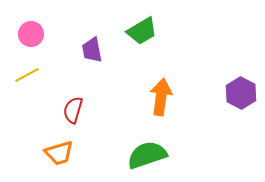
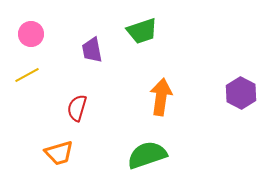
green trapezoid: rotated 12 degrees clockwise
red semicircle: moved 4 px right, 2 px up
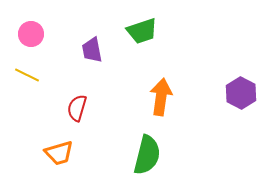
yellow line: rotated 55 degrees clockwise
green semicircle: rotated 123 degrees clockwise
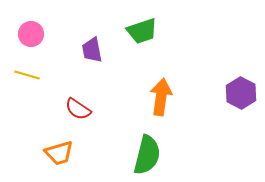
yellow line: rotated 10 degrees counterclockwise
red semicircle: moved 1 px right, 1 px down; rotated 72 degrees counterclockwise
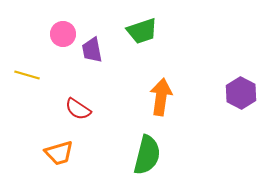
pink circle: moved 32 px right
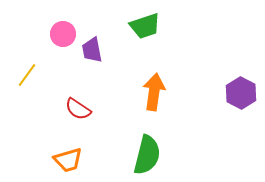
green trapezoid: moved 3 px right, 5 px up
yellow line: rotated 70 degrees counterclockwise
orange arrow: moved 7 px left, 5 px up
orange trapezoid: moved 9 px right, 7 px down
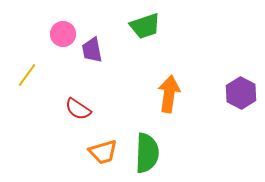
orange arrow: moved 15 px right, 2 px down
green semicircle: moved 2 px up; rotated 12 degrees counterclockwise
orange trapezoid: moved 35 px right, 8 px up
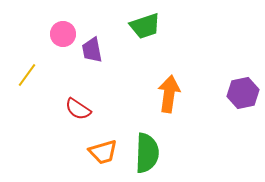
purple hexagon: moved 2 px right; rotated 20 degrees clockwise
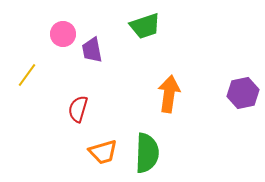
red semicircle: rotated 72 degrees clockwise
